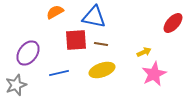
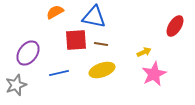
red ellipse: moved 2 px right, 3 px down; rotated 10 degrees counterclockwise
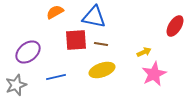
purple ellipse: moved 1 px up; rotated 15 degrees clockwise
blue line: moved 3 px left, 4 px down
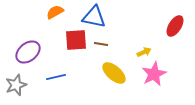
yellow ellipse: moved 12 px right, 3 px down; rotated 60 degrees clockwise
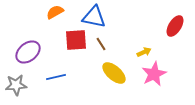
brown line: rotated 48 degrees clockwise
gray star: rotated 15 degrees clockwise
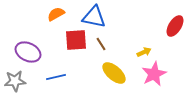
orange semicircle: moved 1 px right, 2 px down
purple ellipse: rotated 65 degrees clockwise
gray star: moved 1 px left, 4 px up
